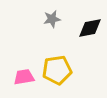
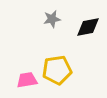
black diamond: moved 2 px left, 1 px up
pink trapezoid: moved 3 px right, 3 px down
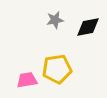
gray star: moved 3 px right, 1 px down
yellow pentagon: moved 1 px up
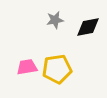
pink trapezoid: moved 13 px up
